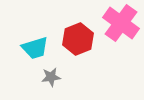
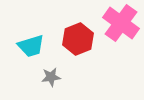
cyan trapezoid: moved 4 px left, 2 px up
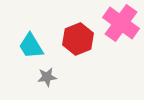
cyan trapezoid: rotated 76 degrees clockwise
gray star: moved 4 px left
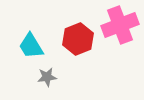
pink cross: moved 1 px left, 2 px down; rotated 33 degrees clockwise
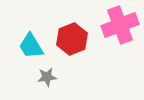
red hexagon: moved 6 px left
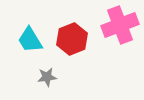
cyan trapezoid: moved 1 px left, 6 px up
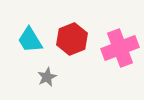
pink cross: moved 23 px down
gray star: rotated 18 degrees counterclockwise
